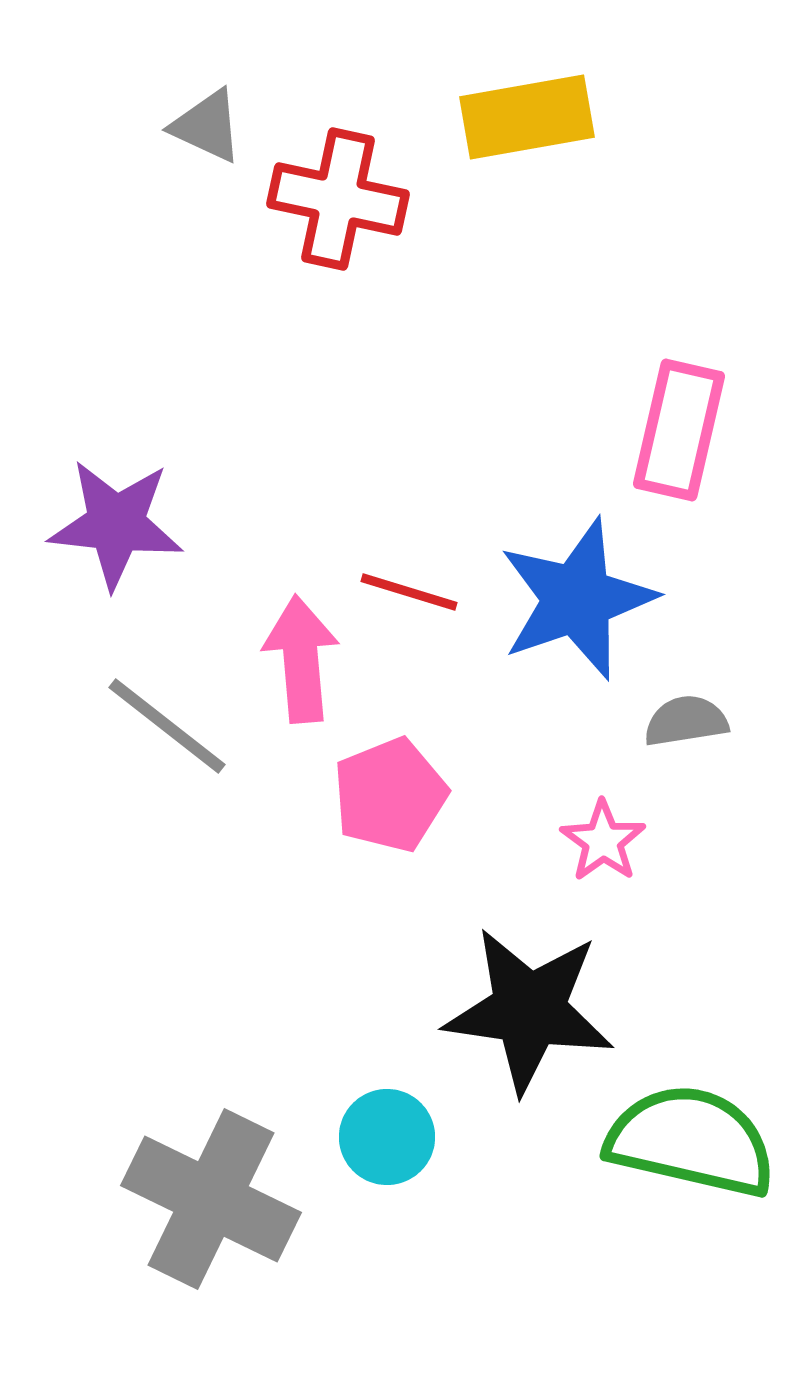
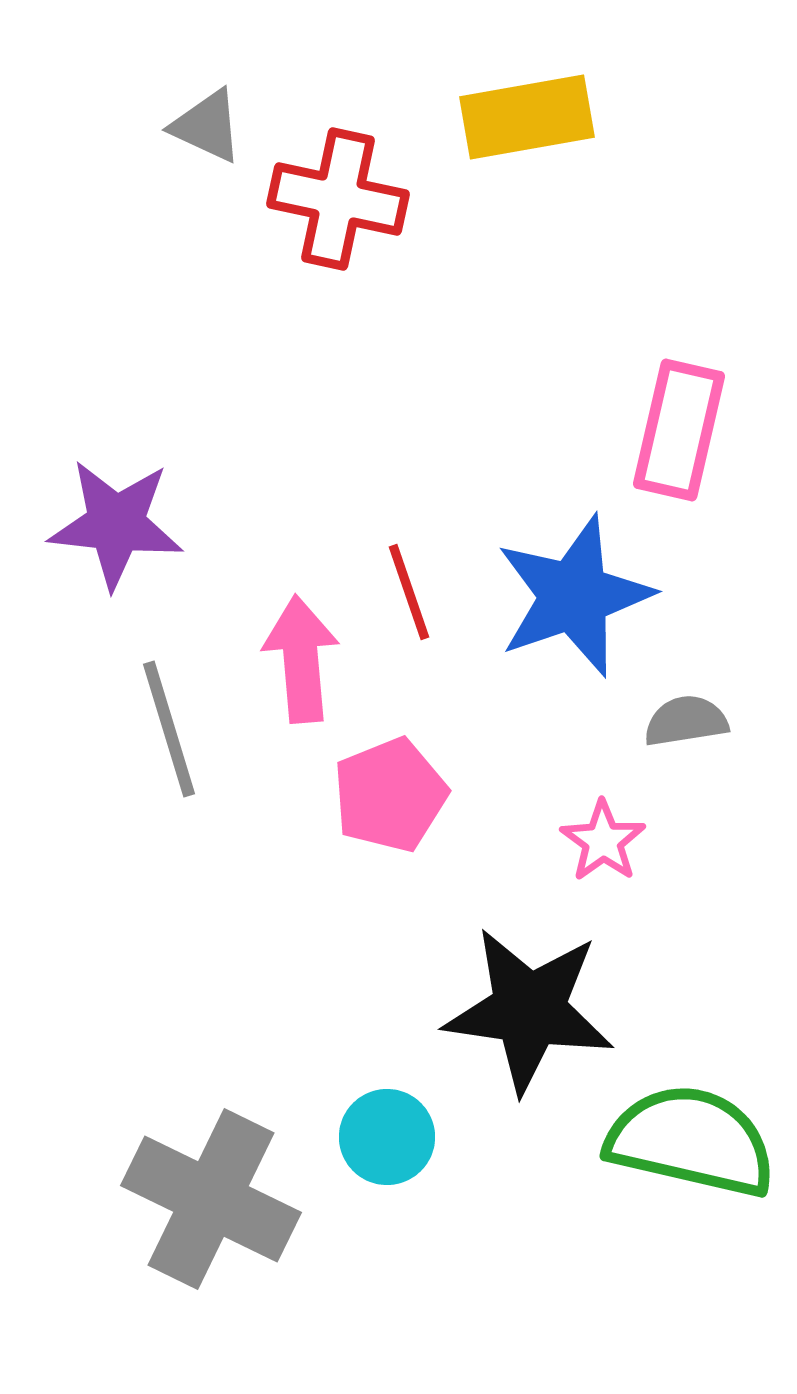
red line: rotated 54 degrees clockwise
blue star: moved 3 px left, 3 px up
gray line: moved 2 px right, 3 px down; rotated 35 degrees clockwise
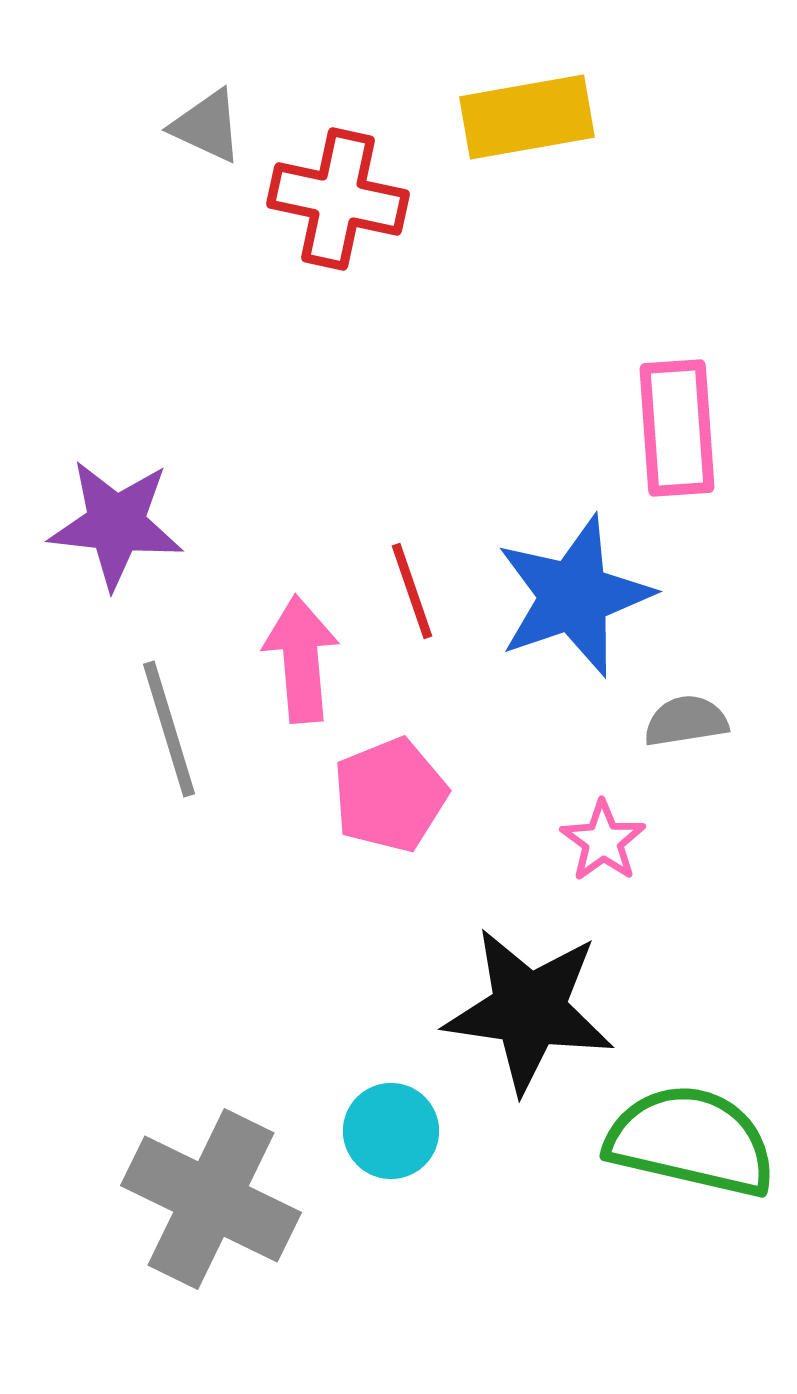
pink rectangle: moved 2 px left, 2 px up; rotated 17 degrees counterclockwise
red line: moved 3 px right, 1 px up
cyan circle: moved 4 px right, 6 px up
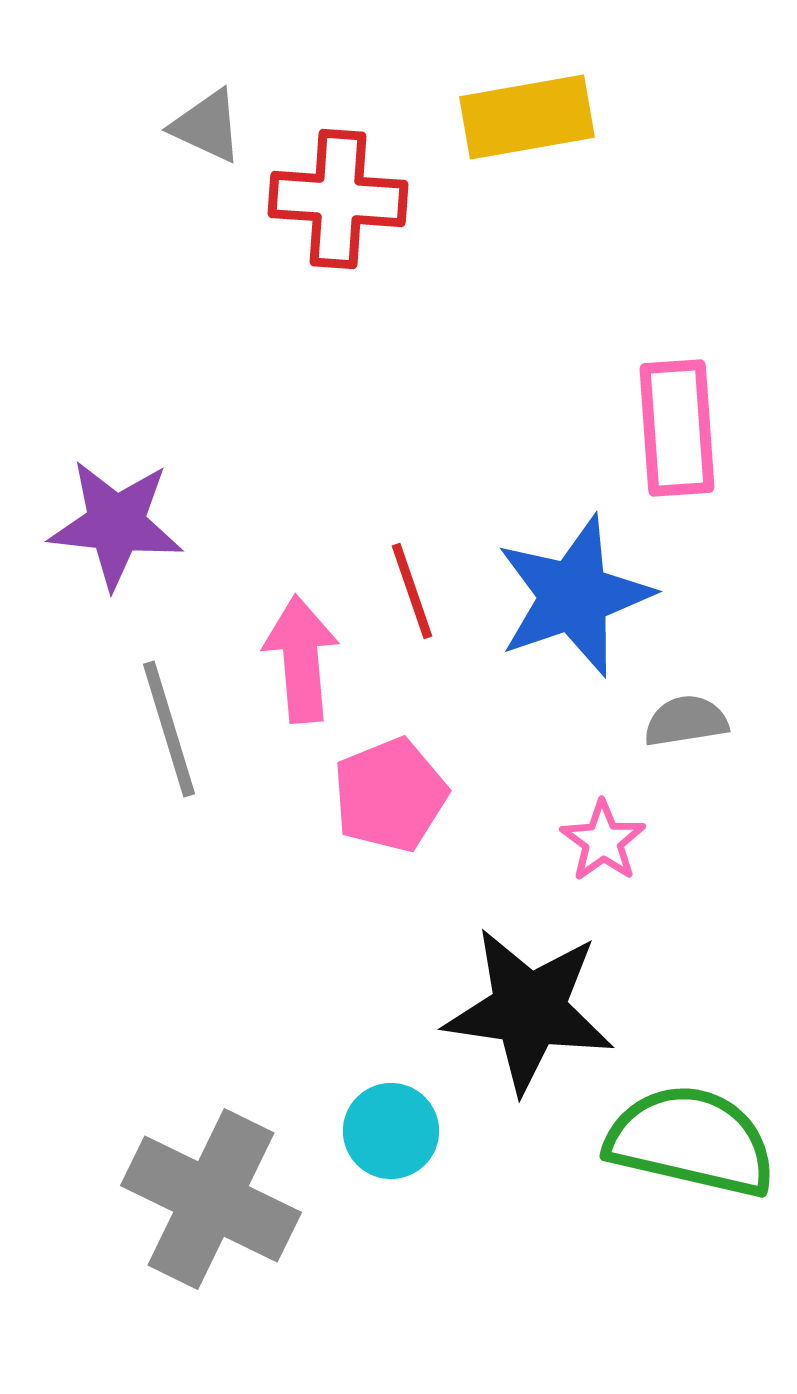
red cross: rotated 8 degrees counterclockwise
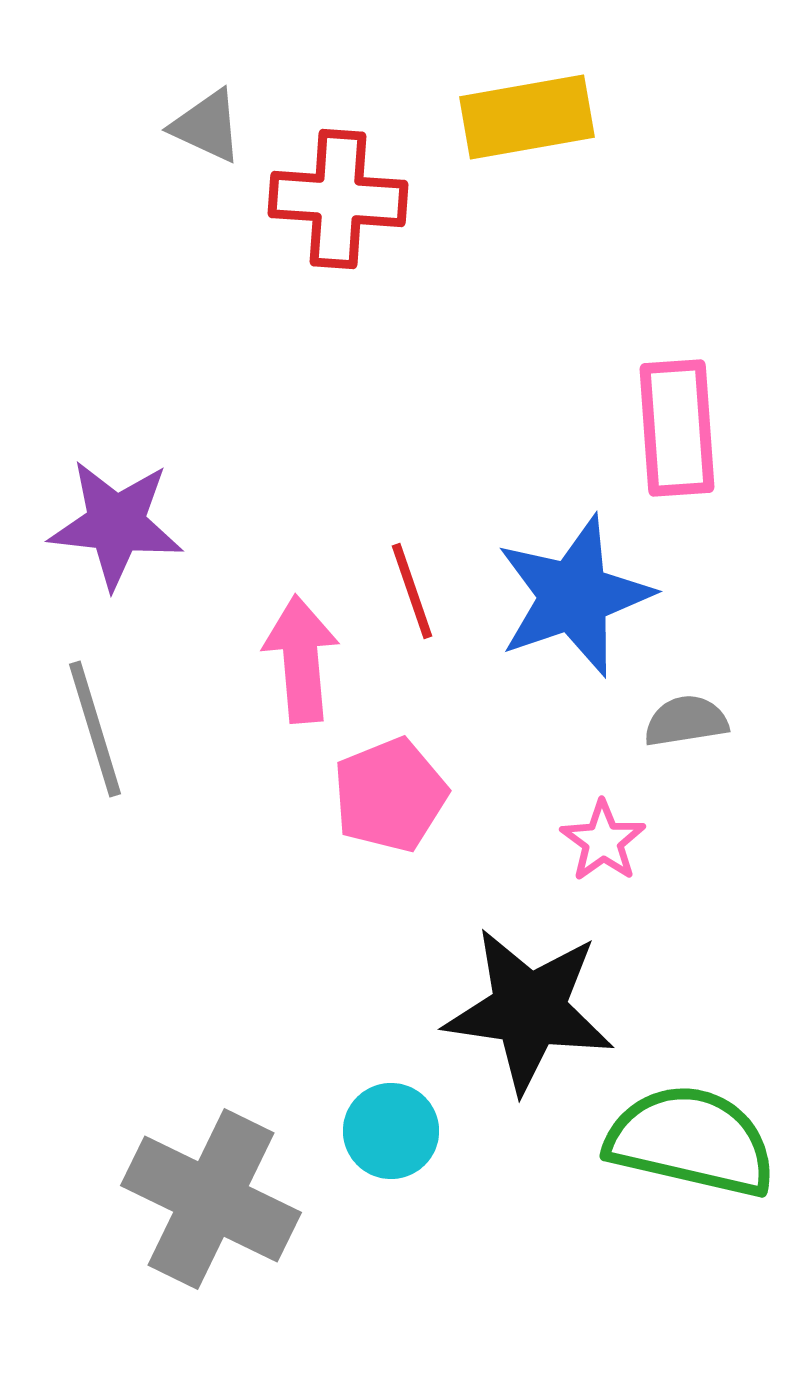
gray line: moved 74 px left
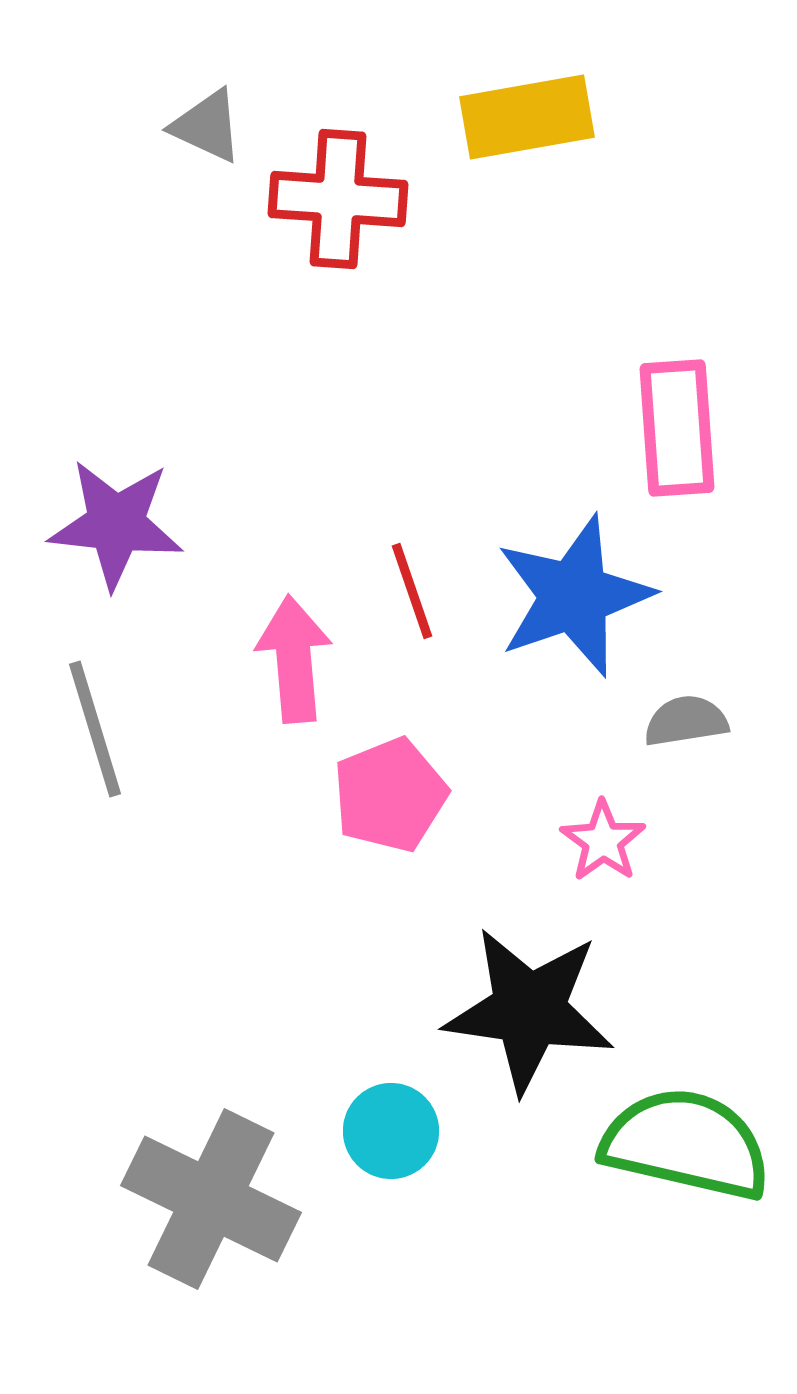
pink arrow: moved 7 px left
green semicircle: moved 5 px left, 3 px down
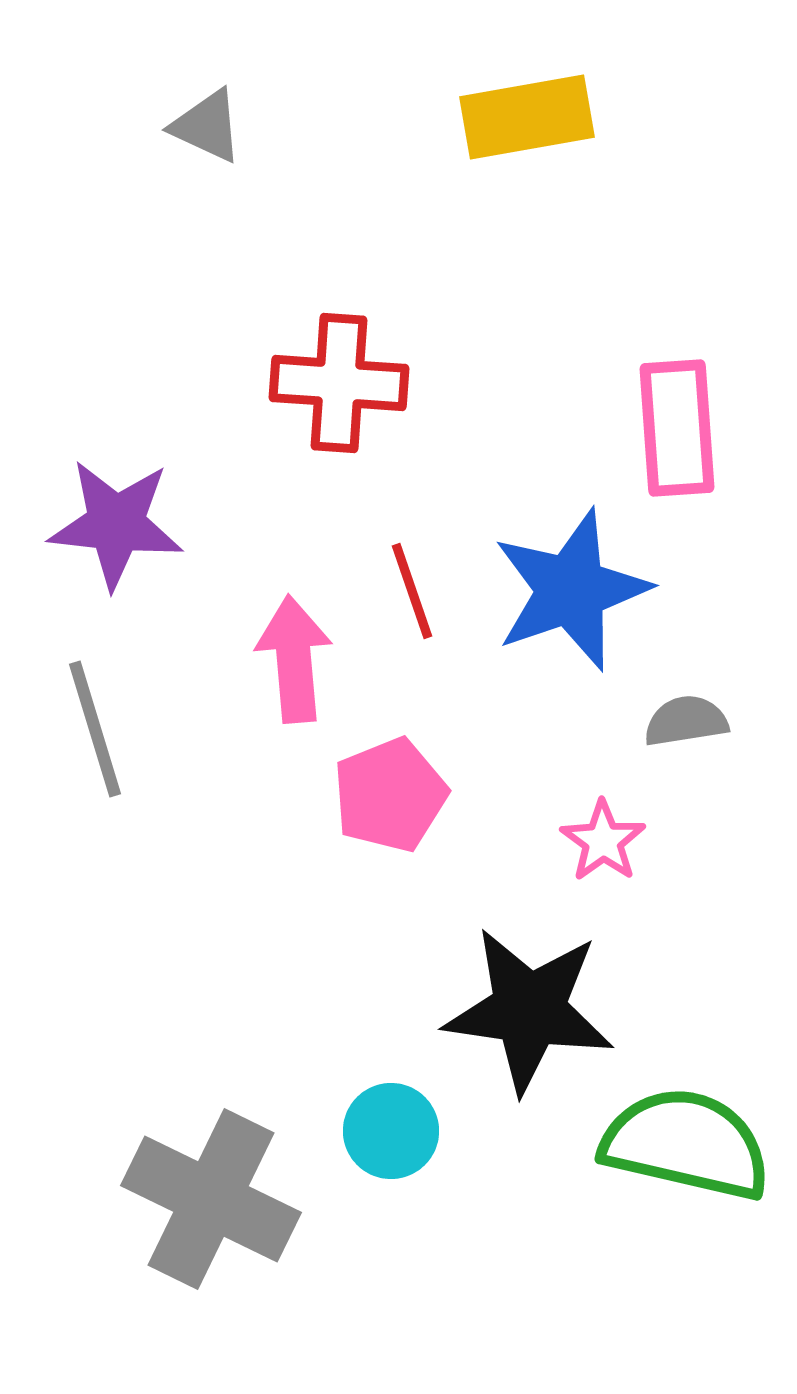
red cross: moved 1 px right, 184 px down
blue star: moved 3 px left, 6 px up
